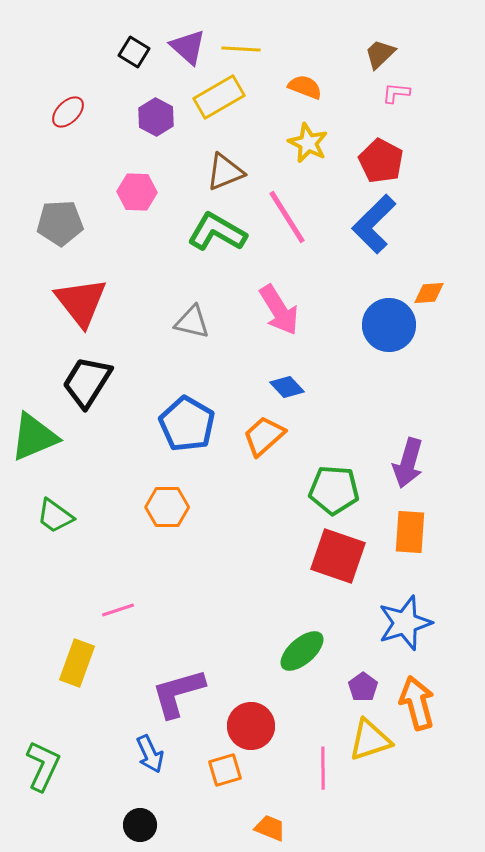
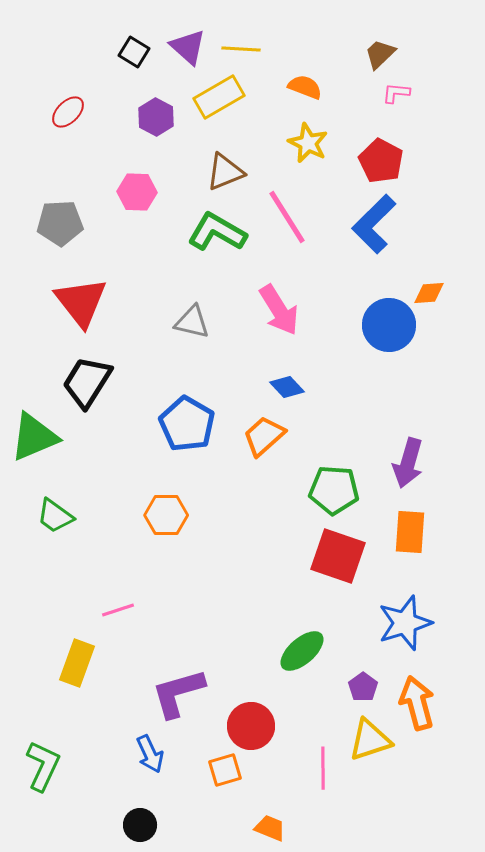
orange hexagon at (167, 507): moved 1 px left, 8 px down
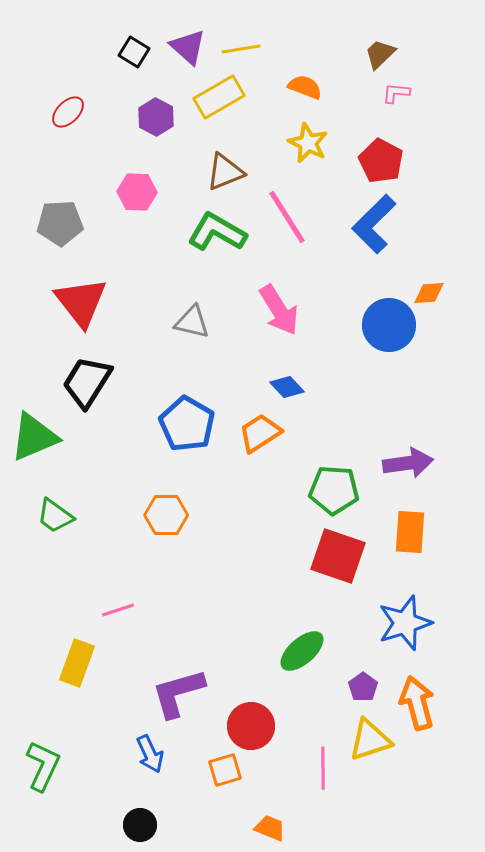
yellow line at (241, 49): rotated 12 degrees counterclockwise
orange trapezoid at (264, 436): moved 4 px left, 3 px up; rotated 9 degrees clockwise
purple arrow at (408, 463): rotated 114 degrees counterclockwise
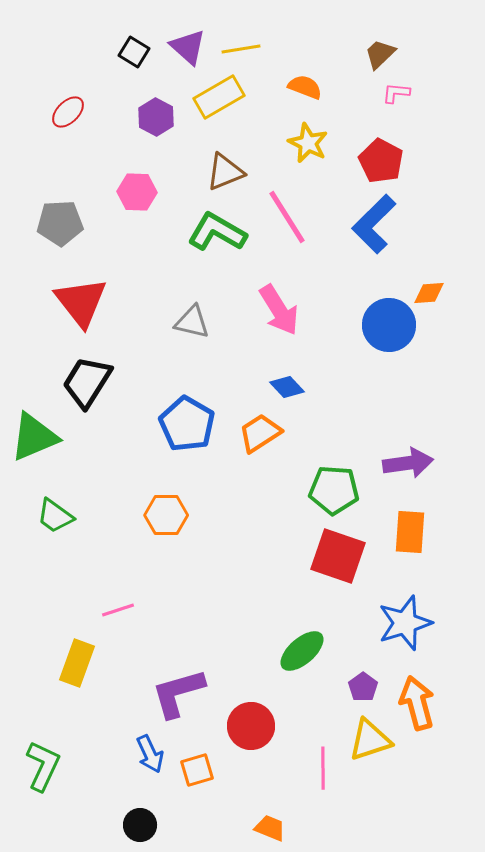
orange square at (225, 770): moved 28 px left
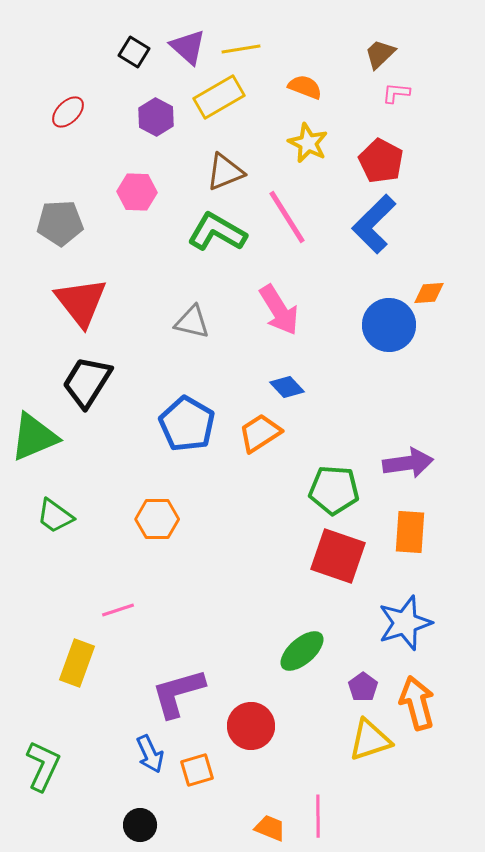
orange hexagon at (166, 515): moved 9 px left, 4 px down
pink line at (323, 768): moved 5 px left, 48 px down
